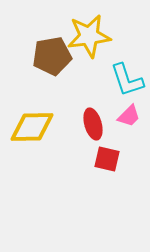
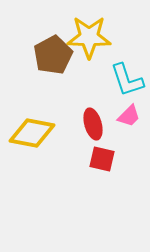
yellow star: moved 1 px down; rotated 9 degrees clockwise
brown pentagon: moved 1 px right, 1 px up; rotated 18 degrees counterclockwise
yellow diamond: moved 6 px down; rotated 12 degrees clockwise
red square: moved 5 px left
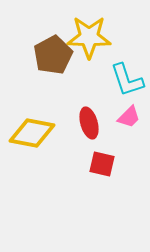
pink trapezoid: moved 1 px down
red ellipse: moved 4 px left, 1 px up
red square: moved 5 px down
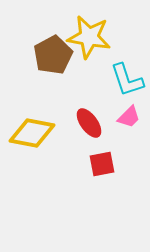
yellow star: rotated 9 degrees clockwise
red ellipse: rotated 20 degrees counterclockwise
red square: rotated 24 degrees counterclockwise
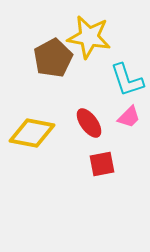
brown pentagon: moved 3 px down
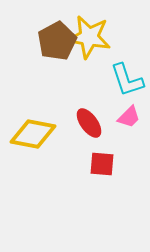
brown pentagon: moved 4 px right, 17 px up
yellow diamond: moved 1 px right, 1 px down
red square: rotated 16 degrees clockwise
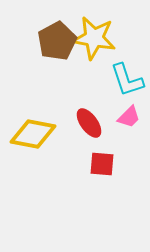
yellow star: moved 5 px right, 1 px down
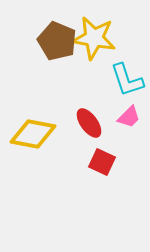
brown pentagon: rotated 21 degrees counterclockwise
red square: moved 2 px up; rotated 20 degrees clockwise
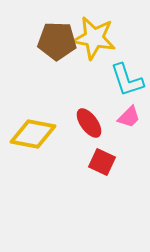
brown pentagon: rotated 21 degrees counterclockwise
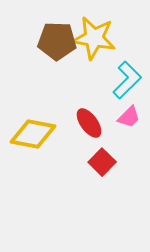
cyan L-shape: rotated 117 degrees counterclockwise
red square: rotated 20 degrees clockwise
